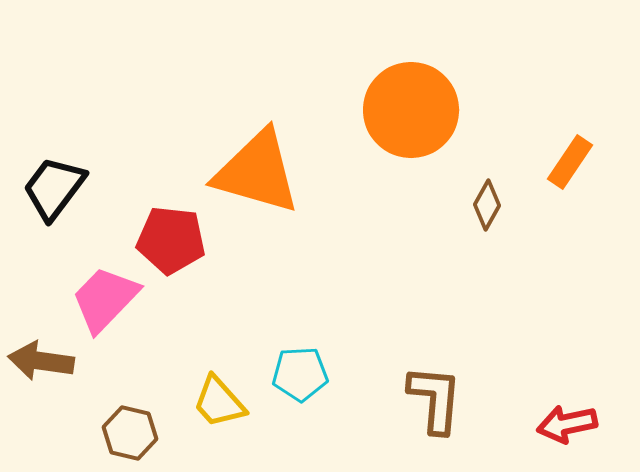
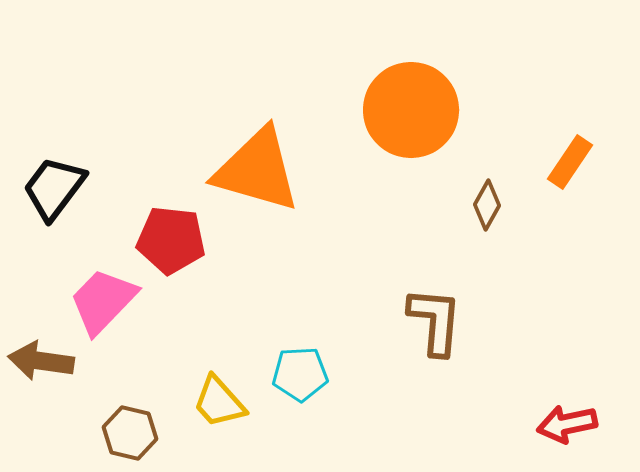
orange triangle: moved 2 px up
pink trapezoid: moved 2 px left, 2 px down
brown L-shape: moved 78 px up
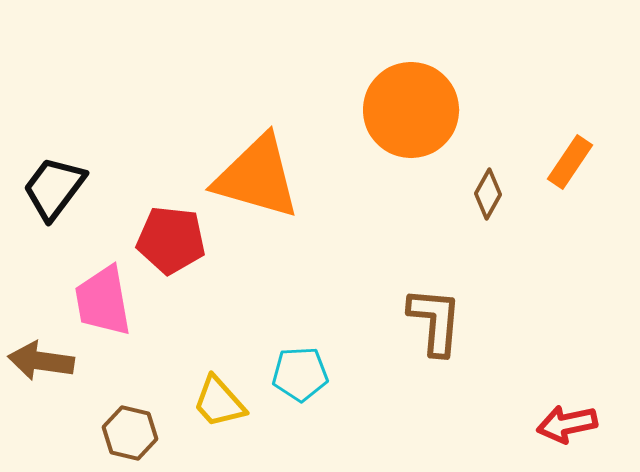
orange triangle: moved 7 px down
brown diamond: moved 1 px right, 11 px up
pink trapezoid: rotated 54 degrees counterclockwise
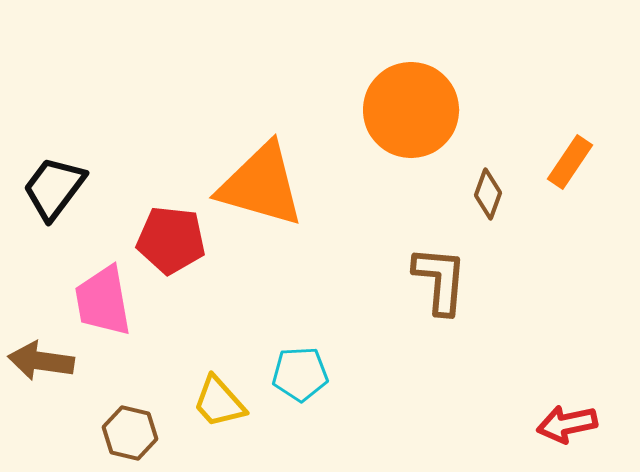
orange triangle: moved 4 px right, 8 px down
brown diamond: rotated 9 degrees counterclockwise
brown L-shape: moved 5 px right, 41 px up
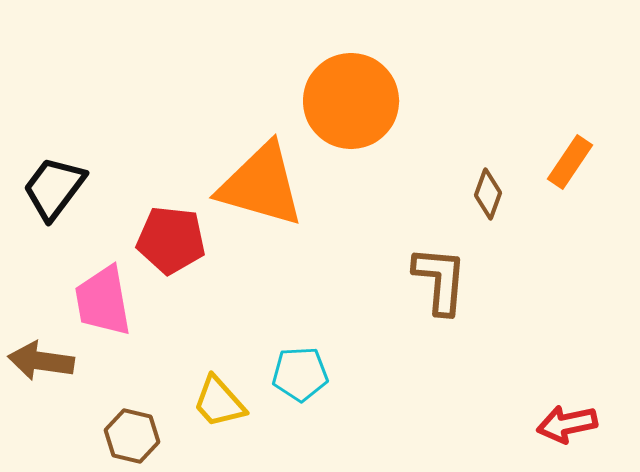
orange circle: moved 60 px left, 9 px up
brown hexagon: moved 2 px right, 3 px down
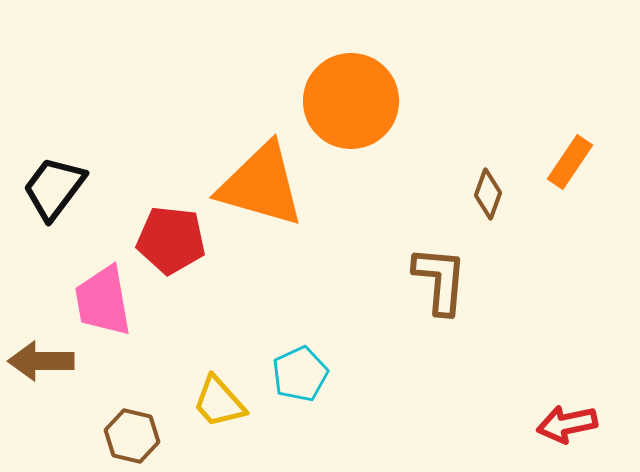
brown arrow: rotated 8 degrees counterclockwise
cyan pentagon: rotated 22 degrees counterclockwise
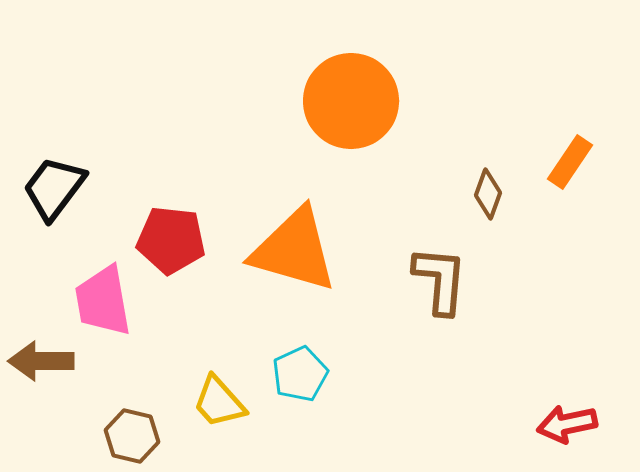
orange triangle: moved 33 px right, 65 px down
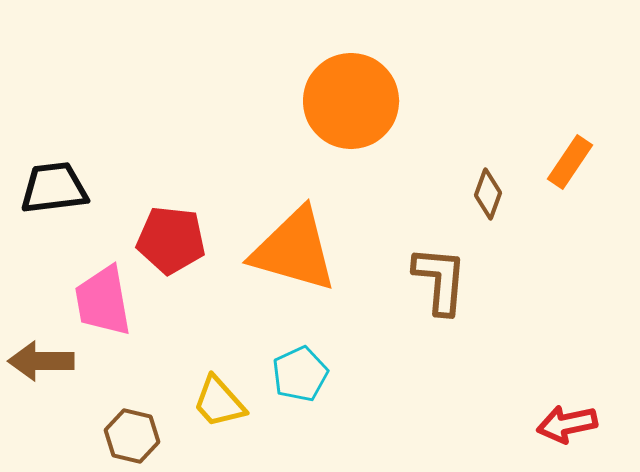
black trapezoid: rotated 46 degrees clockwise
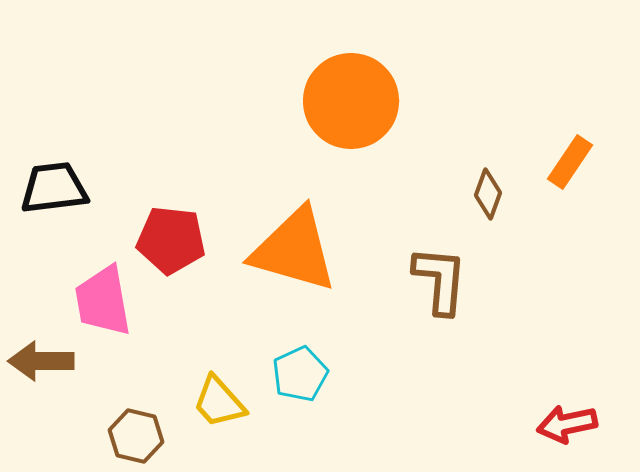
brown hexagon: moved 4 px right
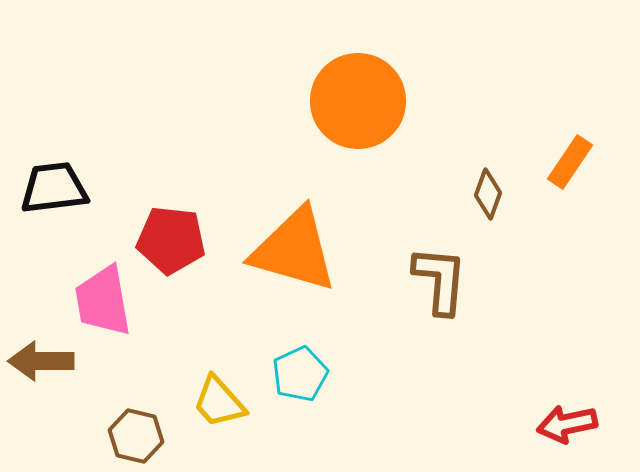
orange circle: moved 7 px right
